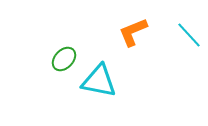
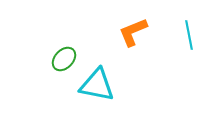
cyan line: rotated 32 degrees clockwise
cyan triangle: moved 2 px left, 4 px down
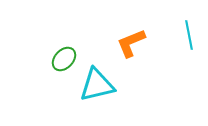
orange L-shape: moved 2 px left, 11 px down
cyan triangle: rotated 24 degrees counterclockwise
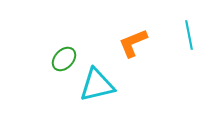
orange L-shape: moved 2 px right
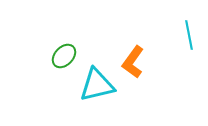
orange L-shape: moved 19 px down; rotated 32 degrees counterclockwise
green ellipse: moved 3 px up
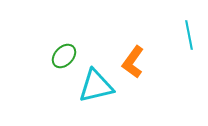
cyan triangle: moved 1 px left, 1 px down
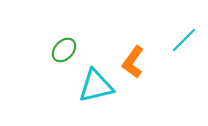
cyan line: moved 5 px left, 5 px down; rotated 56 degrees clockwise
green ellipse: moved 6 px up
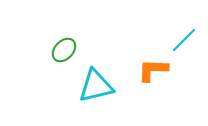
orange L-shape: moved 20 px right, 8 px down; rotated 56 degrees clockwise
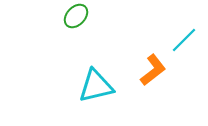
green ellipse: moved 12 px right, 34 px up
orange L-shape: rotated 140 degrees clockwise
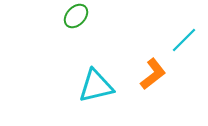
orange L-shape: moved 4 px down
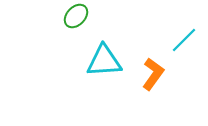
orange L-shape: rotated 16 degrees counterclockwise
cyan triangle: moved 8 px right, 25 px up; rotated 9 degrees clockwise
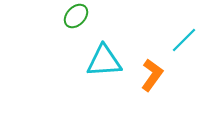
orange L-shape: moved 1 px left, 1 px down
